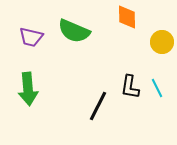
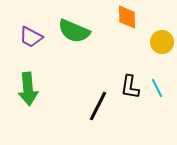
purple trapezoid: rotated 15 degrees clockwise
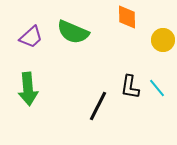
green semicircle: moved 1 px left, 1 px down
purple trapezoid: rotated 70 degrees counterclockwise
yellow circle: moved 1 px right, 2 px up
cyan line: rotated 12 degrees counterclockwise
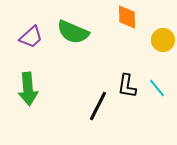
black L-shape: moved 3 px left, 1 px up
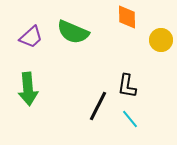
yellow circle: moved 2 px left
cyan line: moved 27 px left, 31 px down
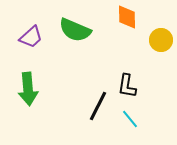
green semicircle: moved 2 px right, 2 px up
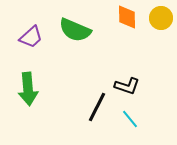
yellow circle: moved 22 px up
black L-shape: rotated 80 degrees counterclockwise
black line: moved 1 px left, 1 px down
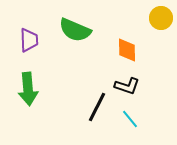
orange diamond: moved 33 px down
purple trapezoid: moved 2 px left, 3 px down; rotated 50 degrees counterclockwise
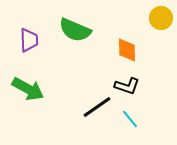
green arrow: rotated 56 degrees counterclockwise
black line: rotated 28 degrees clockwise
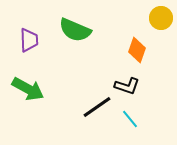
orange diamond: moved 10 px right; rotated 20 degrees clockwise
